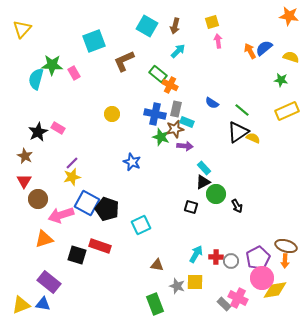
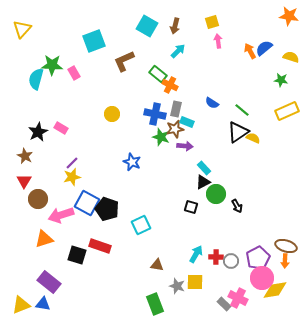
pink rectangle at (58, 128): moved 3 px right
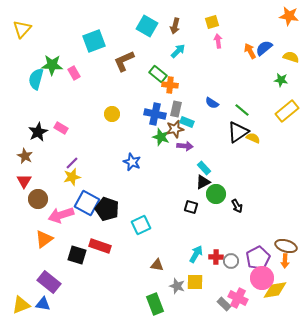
orange cross at (170, 85): rotated 21 degrees counterclockwise
yellow rectangle at (287, 111): rotated 15 degrees counterclockwise
orange triangle at (44, 239): rotated 18 degrees counterclockwise
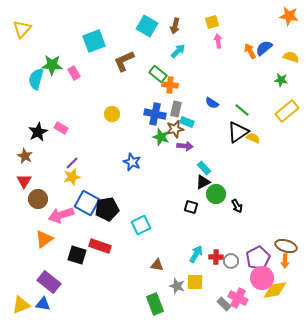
black pentagon at (107, 209): rotated 30 degrees counterclockwise
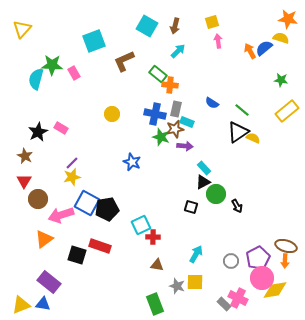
orange star at (289, 16): moved 1 px left, 3 px down
yellow semicircle at (291, 57): moved 10 px left, 19 px up
red cross at (216, 257): moved 63 px left, 20 px up
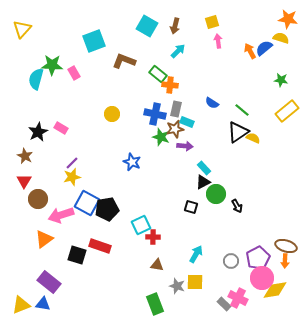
brown L-shape at (124, 61): rotated 45 degrees clockwise
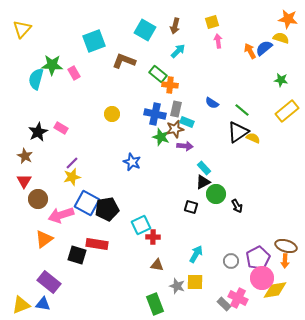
cyan square at (147, 26): moved 2 px left, 4 px down
red rectangle at (100, 246): moved 3 px left, 2 px up; rotated 10 degrees counterclockwise
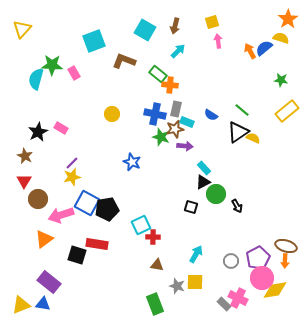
orange star at (288, 19): rotated 30 degrees clockwise
blue semicircle at (212, 103): moved 1 px left, 12 px down
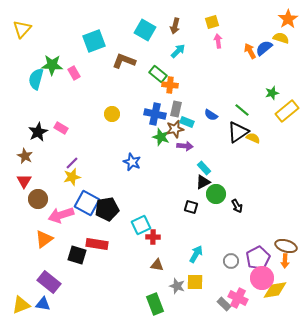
green star at (281, 80): moved 9 px left, 13 px down; rotated 24 degrees counterclockwise
